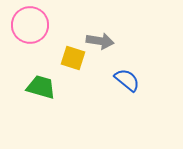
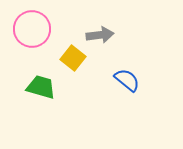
pink circle: moved 2 px right, 4 px down
gray arrow: moved 6 px up; rotated 16 degrees counterclockwise
yellow square: rotated 20 degrees clockwise
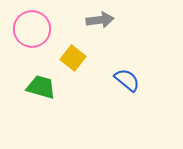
gray arrow: moved 15 px up
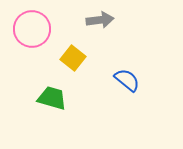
green trapezoid: moved 11 px right, 11 px down
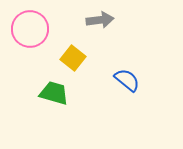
pink circle: moved 2 px left
green trapezoid: moved 2 px right, 5 px up
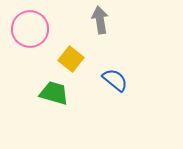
gray arrow: rotated 92 degrees counterclockwise
yellow square: moved 2 px left, 1 px down
blue semicircle: moved 12 px left
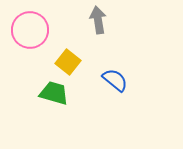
gray arrow: moved 2 px left
pink circle: moved 1 px down
yellow square: moved 3 px left, 3 px down
